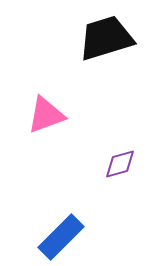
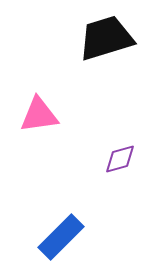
pink triangle: moved 7 px left; rotated 12 degrees clockwise
purple diamond: moved 5 px up
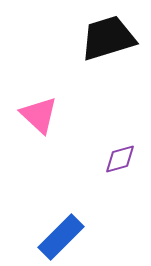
black trapezoid: moved 2 px right
pink triangle: rotated 51 degrees clockwise
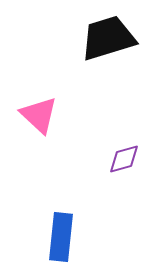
purple diamond: moved 4 px right
blue rectangle: rotated 39 degrees counterclockwise
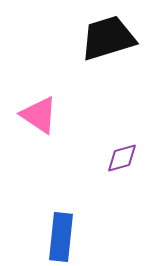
pink triangle: rotated 9 degrees counterclockwise
purple diamond: moved 2 px left, 1 px up
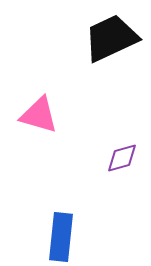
black trapezoid: moved 3 px right; rotated 8 degrees counterclockwise
pink triangle: rotated 18 degrees counterclockwise
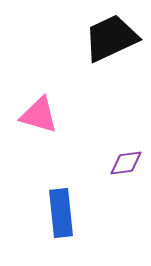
purple diamond: moved 4 px right, 5 px down; rotated 8 degrees clockwise
blue rectangle: moved 24 px up; rotated 12 degrees counterclockwise
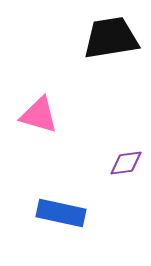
black trapezoid: rotated 16 degrees clockwise
blue rectangle: rotated 72 degrees counterclockwise
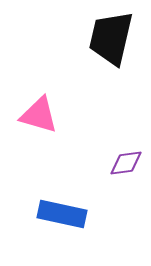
black trapezoid: rotated 68 degrees counterclockwise
blue rectangle: moved 1 px right, 1 px down
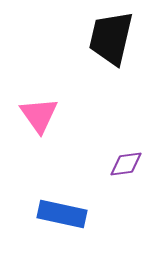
pink triangle: rotated 39 degrees clockwise
purple diamond: moved 1 px down
